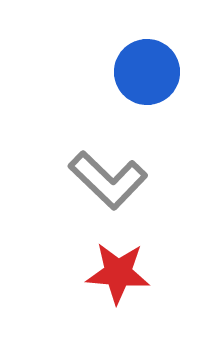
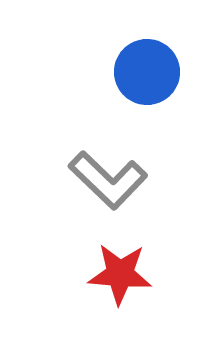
red star: moved 2 px right, 1 px down
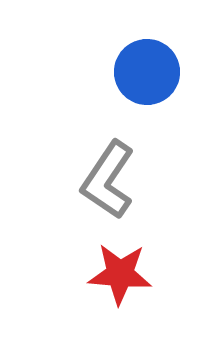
gray L-shape: rotated 80 degrees clockwise
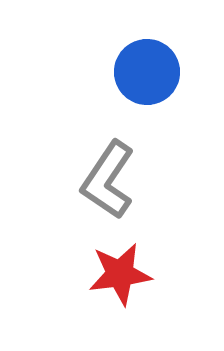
red star: rotated 12 degrees counterclockwise
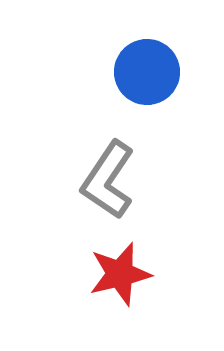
red star: rotated 6 degrees counterclockwise
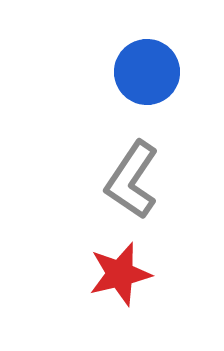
gray L-shape: moved 24 px right
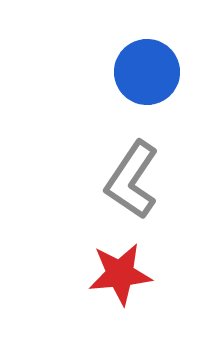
red star: rotated 8 degrees clockwise
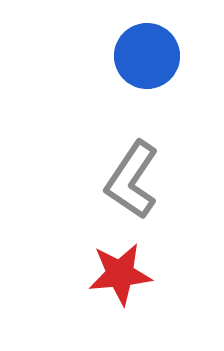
blue circle: moved 16 px up
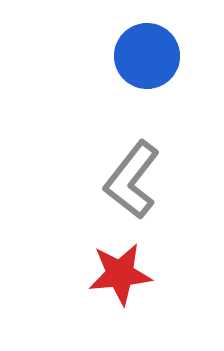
gray L-shape: rotated 4 degrees clockwise
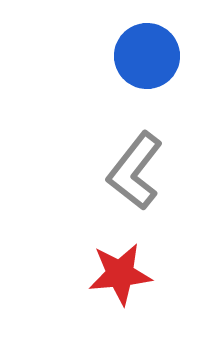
gray L-shape: moved 3 px right, 9 px up
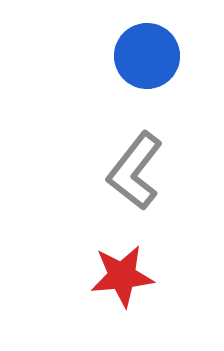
red star: moved 2 px right, 2 px down
